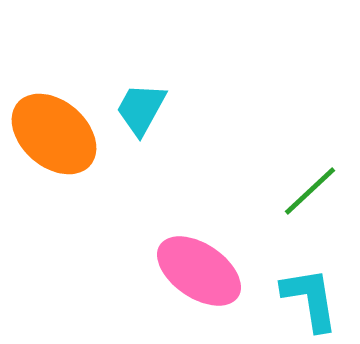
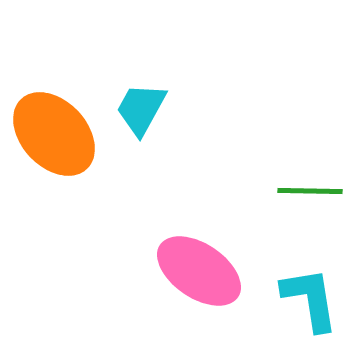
orange ellipse: rotated 6 degrees clockwise
green line: rotated 44 degrees clockwise
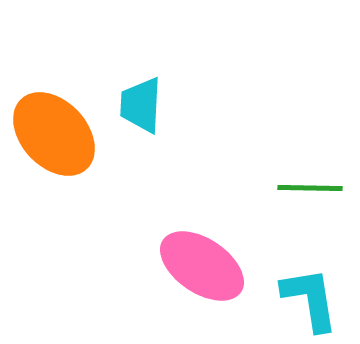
cyan trapezoid: moved 4 px up; rotated 26 degrees counterclockwise
green line: moved 3 px up
pink ellipse: moved 3 px right, 5 px up
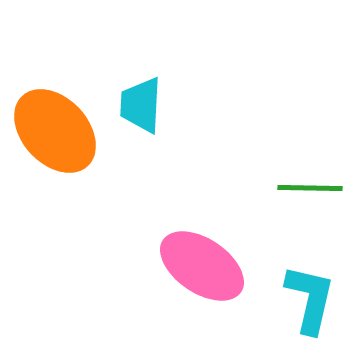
orange ellipse: moved 1 px right, 3 px up
cyan L-shape: rotated 22 degrees clockwise
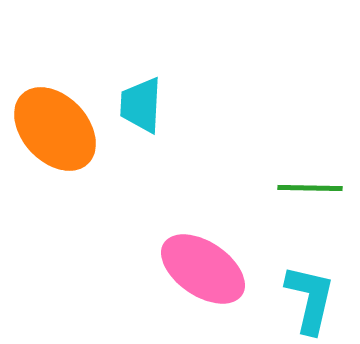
orange ellipse: moved 2 px up
pink ellipse: moved 1 px right, 3 px down
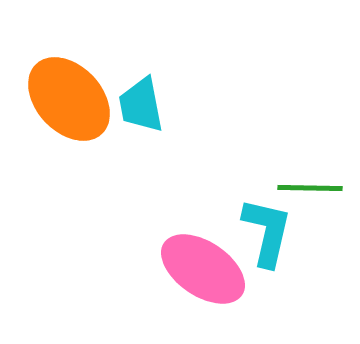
cyan trapezoid: rotated 14 degrees counterclockwise
orange ellipse: moved 14 px right, 30 px up
cyan L-shape: moved 43 px left, 67 px up
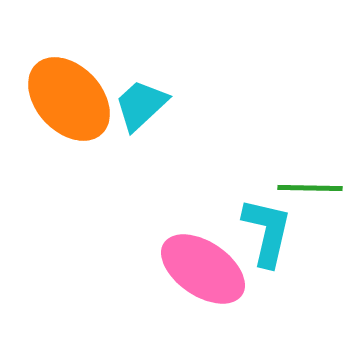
cyan trapezoid: rotated 58 degrees clockwise
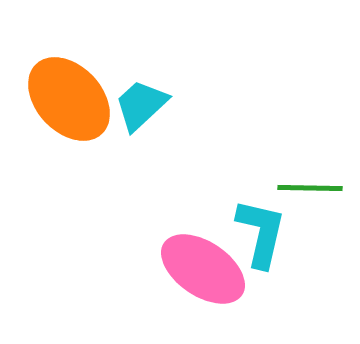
cyan L-shape: moved 6 px left, 1 px down
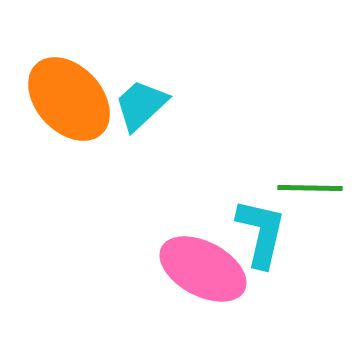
pink ellipse: rotated 6 degrees counterclockwise
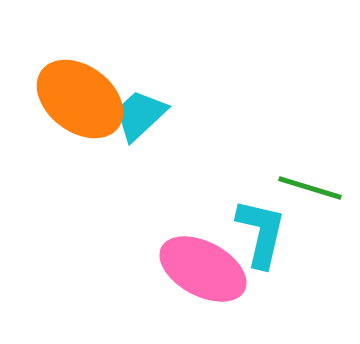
orange ellipse: moved 11 px right; rotated 10 degrees counterclockwise
cyan trapezoid: moved 1 px left, 10 px down
green line: rotated 16 degrees clockwise
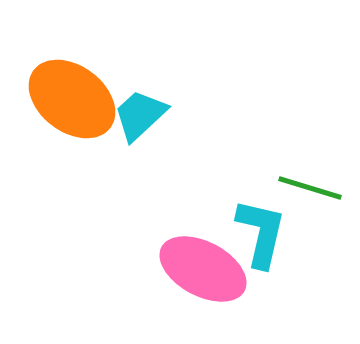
orange ellipse: moved 8 px left
